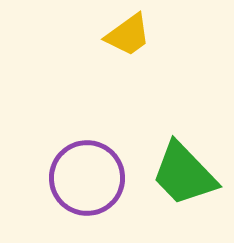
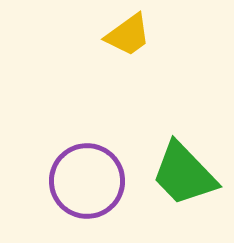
purple circle: moved 3 px down
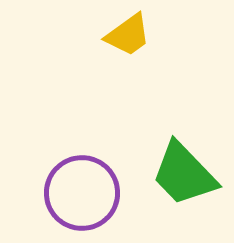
purple circle: moved 5 px left, 12 px down
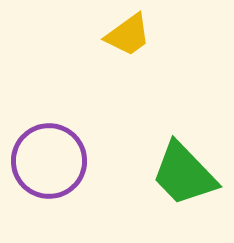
purple circle: moved 33 px left, 32 px up
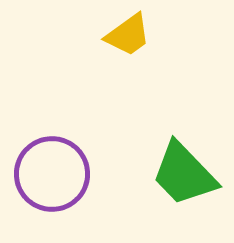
purple circle: moved 3 px right, 13 px down
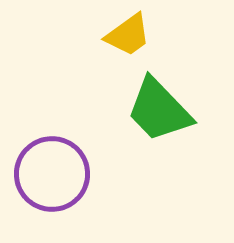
green trapezoid: moved 25 px left, 64 px up
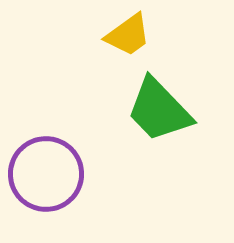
purple circle: moved 6 px left
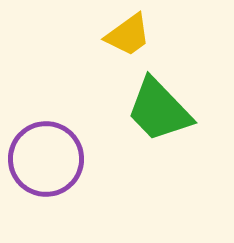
purple circle: moved 15 px up
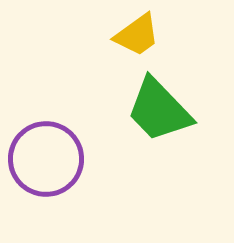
yellow trapezoid: moved 9 px right
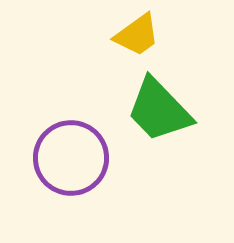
purple circle: moved 25 px right, 1 px up
